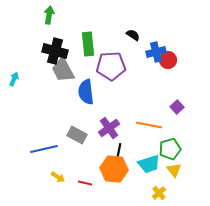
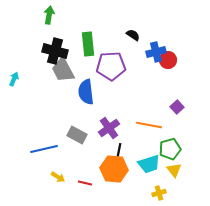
yellow cross: rotated 24 degrees clockwise
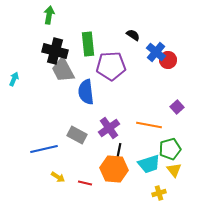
blue cross: rotated 36 degrees counterclockwise
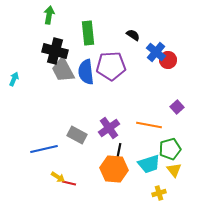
green rectangle: moved 11 px up
blue semicircle: moved 20 px up
red line: moved 16 px left
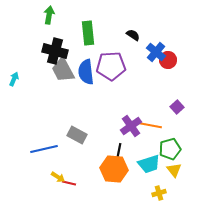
purple cross: moved 22 px right, 2 px up
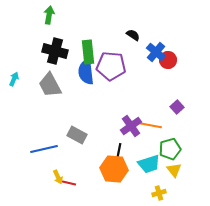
green rectangle: moved 19 px down
purple pentagon: rotated 8 degrees clockwise
gray trapezoid: moved 13 px left, 15 px down
yellow arrow: rotated 32 degrees clockwise
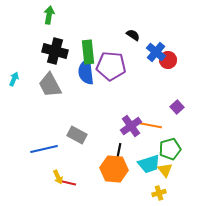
yellow triangle: moved 9 px left
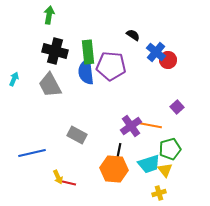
blue line: moved 12 px left, 4 px down
